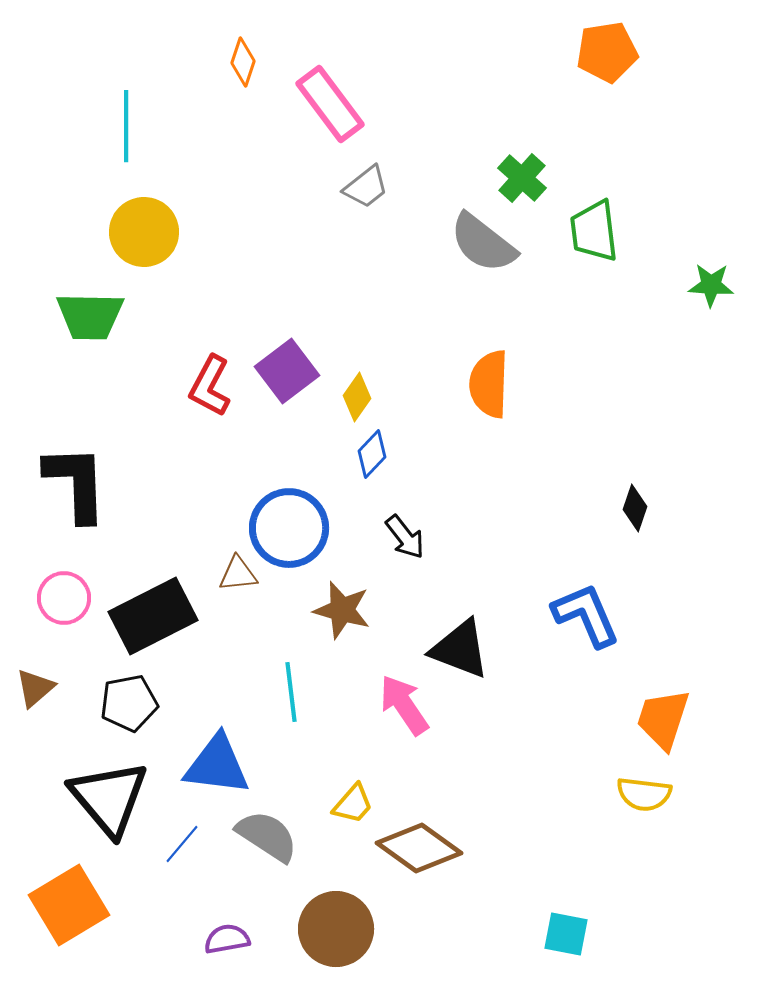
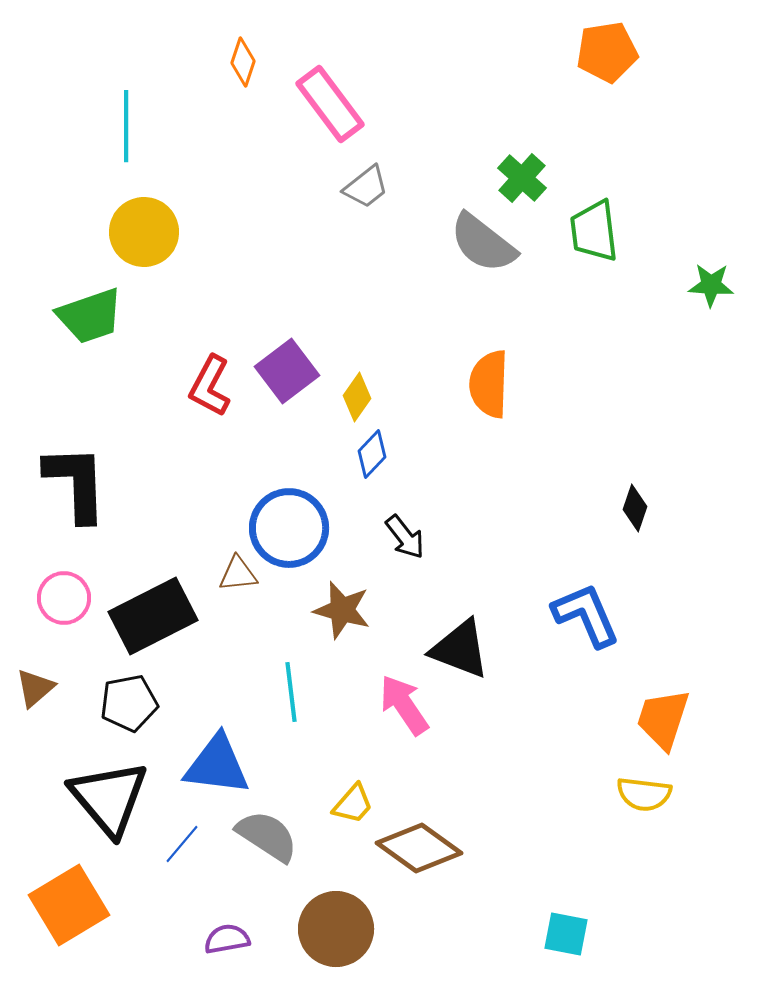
green trapezoid at (90, 316): rotated 20 degrees counterclockwise
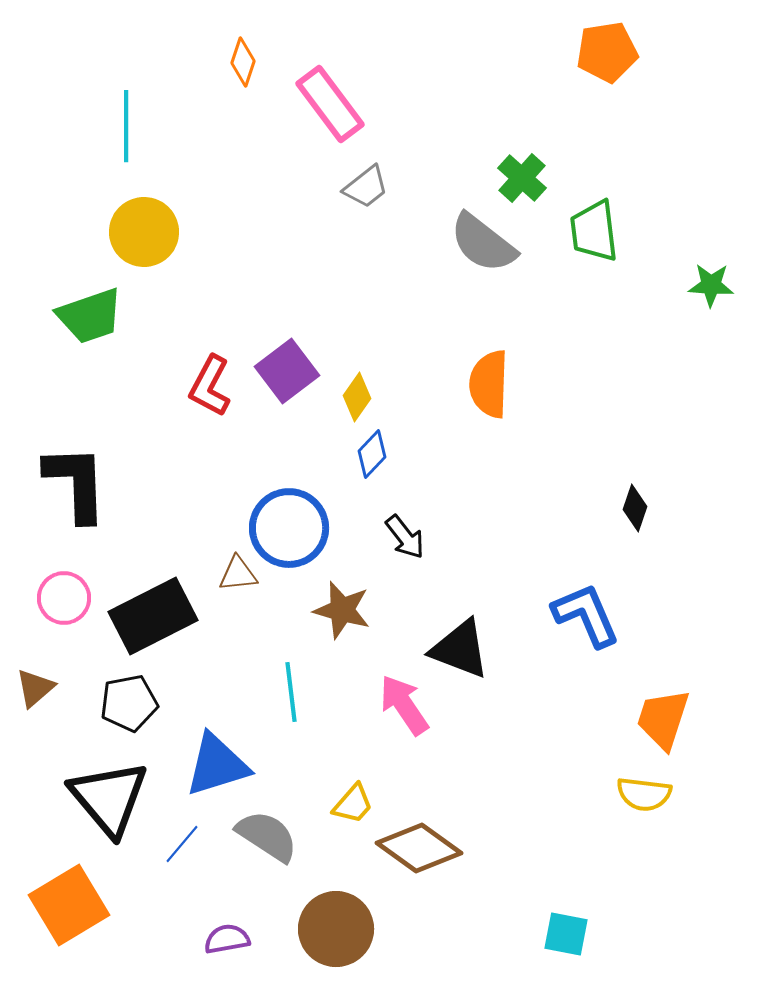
blue triangle at (217, 765): rotated 24 degrees counterclockwise
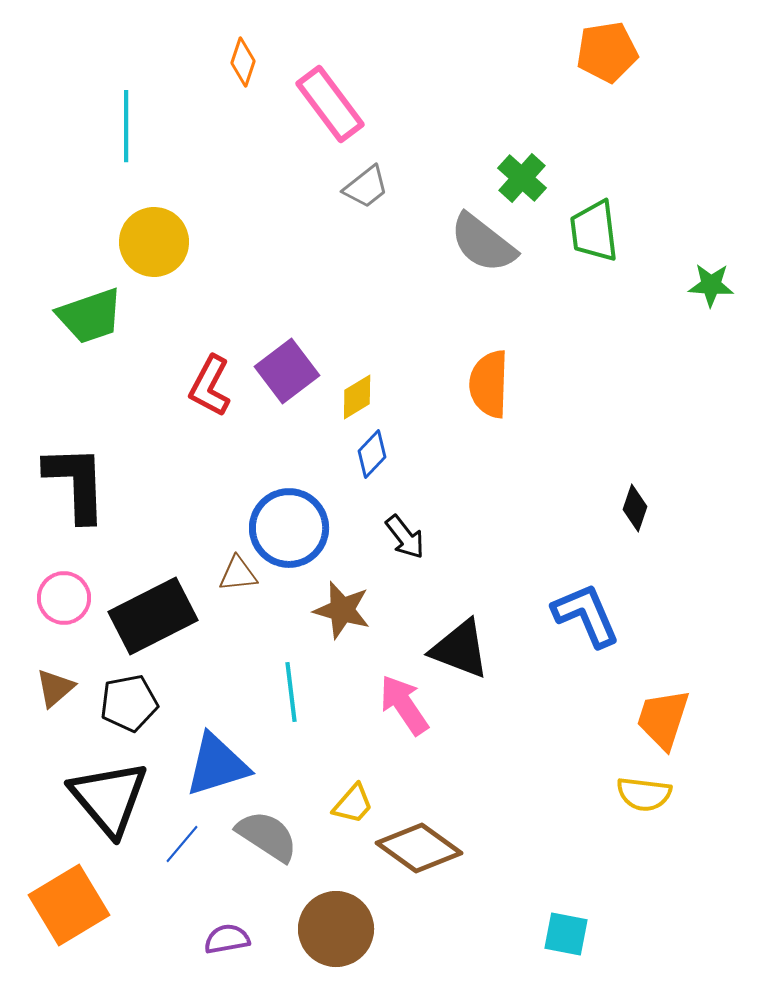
yellow circle at (144, 232): moved 10 px right, 10 px down
yellow diamond at (357, 397): rotated 24 degrees clockwise
brown triangle at (35, 688): moved 20 px right
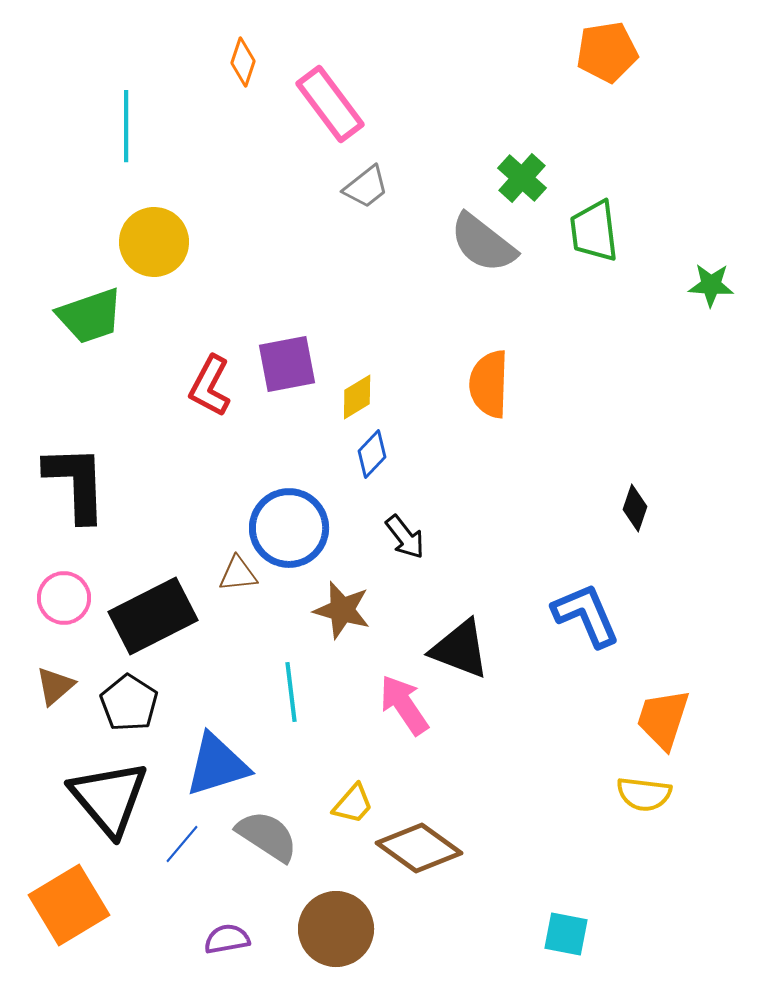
purple square at (287, 371): moved 7 px up; rotated 26 degrees clockwise
brown triangle at (55, 688): moved 2 px up
black pentagon at (129, 703): rotated 28 degrees counterclockwise
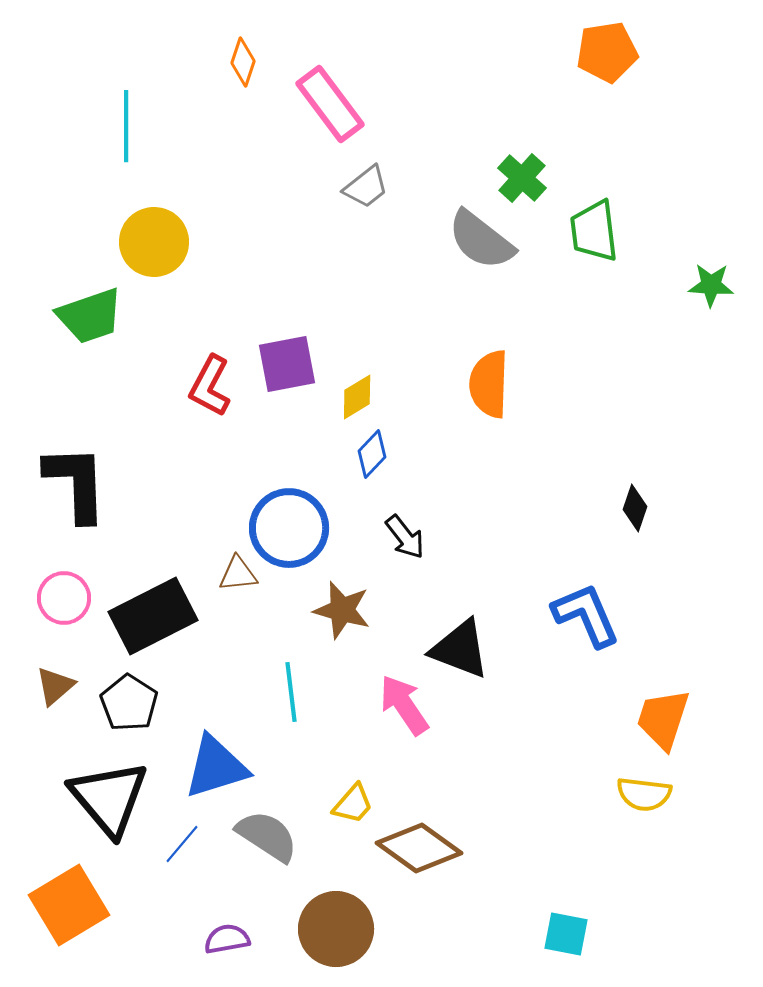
gray semicircle at (483, 243): moved 2 px left, 3 px up
blue triangle at (217, 765): moved 1 px left, 2 px down
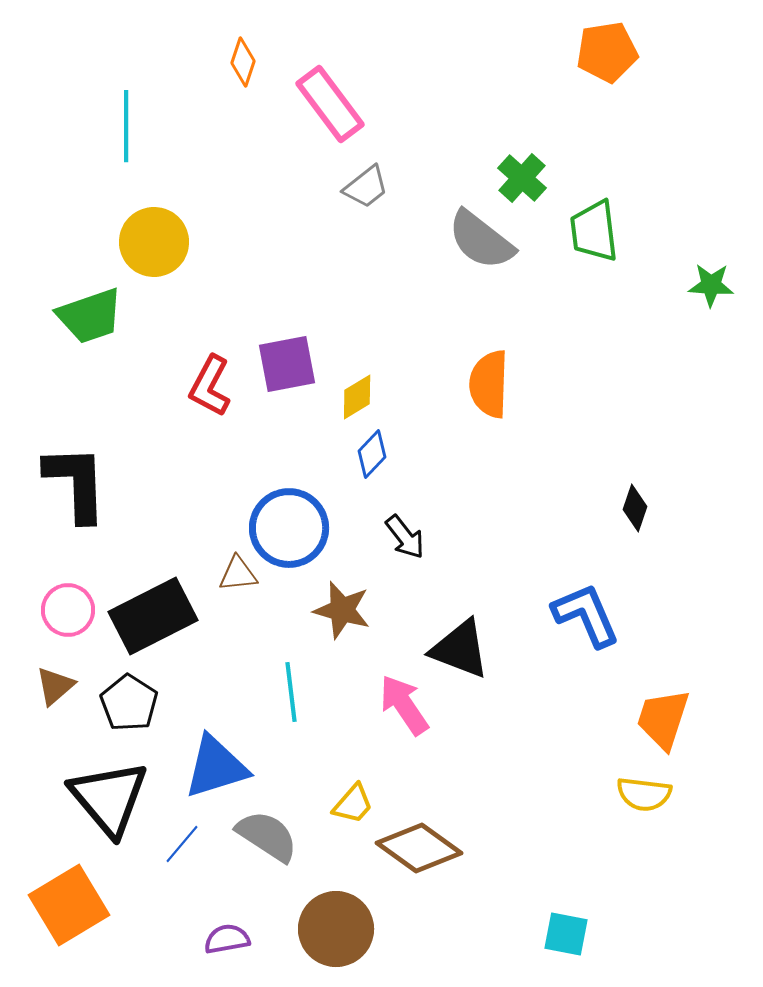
pink circle at (64, 598): moved 4 px right, 12 px down
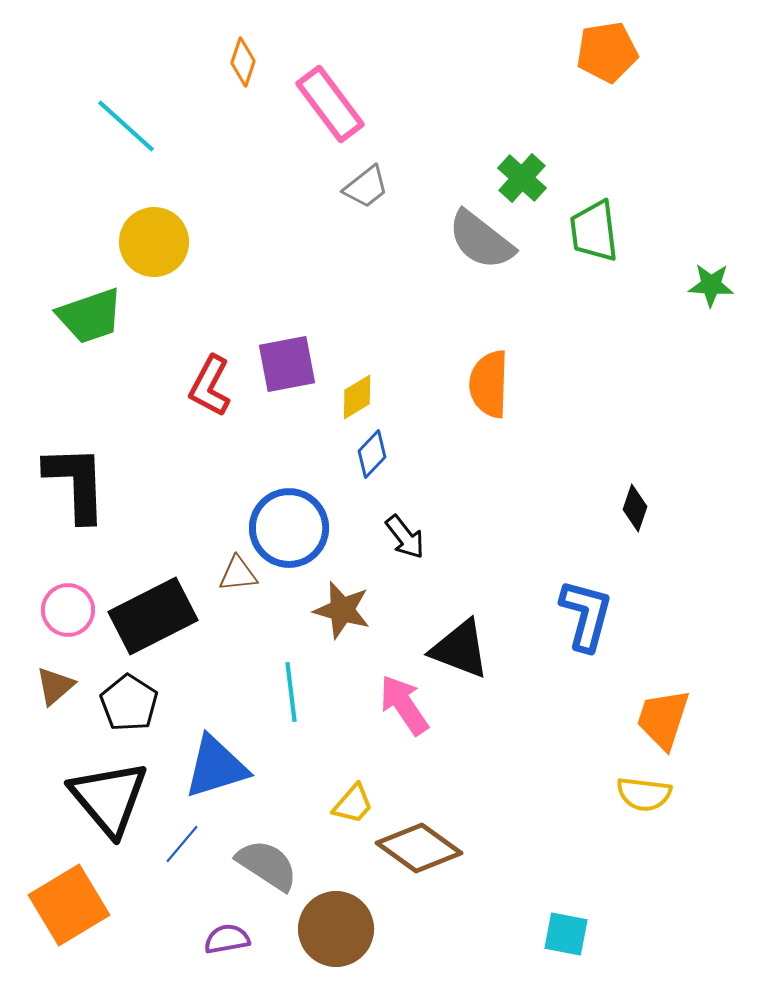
cyan line at (126, 126): rotated 48 degrees counterclockwise
blue L-shape at (586, 615): rotated 38 degrees clockwise
gray semicircle at (267, 836): moved 29 px down
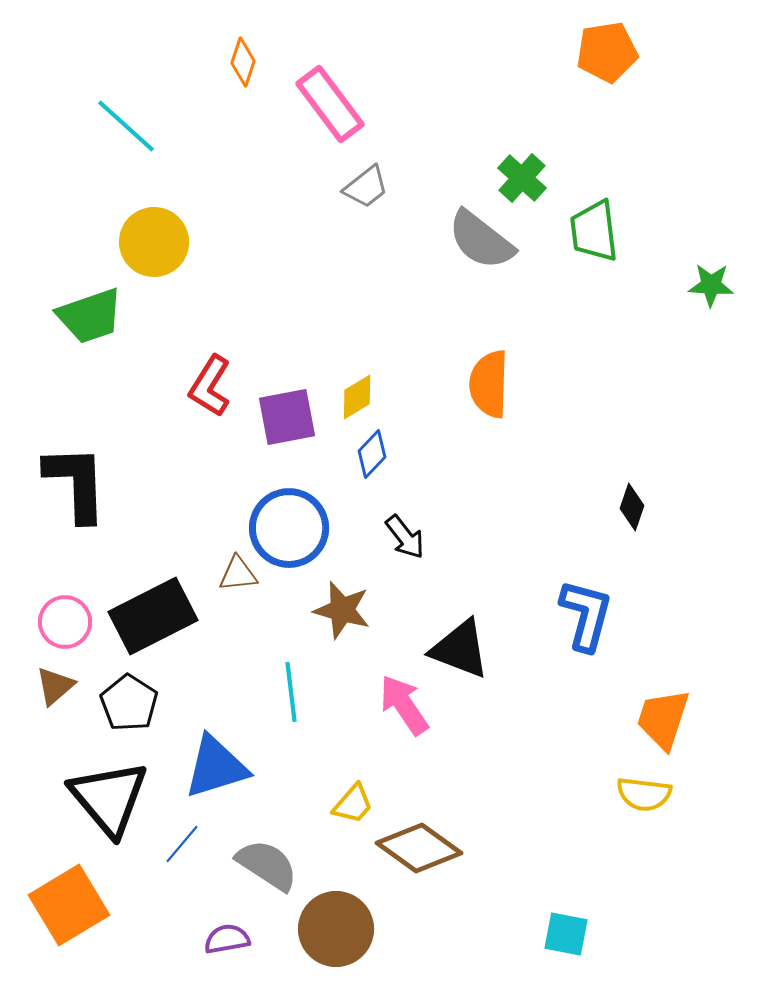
purple square at (287, 364): moved 53 px down
red L-shape at (210, 386): rotated 4 degrees clockwise
black diamond at (635, 508): moved 3 px left, 1 px up
pink circle at (68, 610): moved 3 px left, 12 px down
